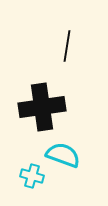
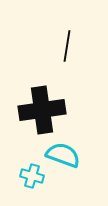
black cross: moved 3 px down
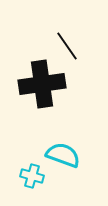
black line: rotated 44 degrees counterclockwise
black cross: moved 26 px up
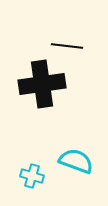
black line: rotated 48 degrees counterclockwise
cyan semicircle: moved 13 px right, 6 px down
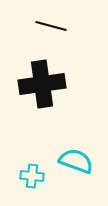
black line: moved 16 px left, 20 px up; rotated 8 degrees clockwise
cyan cross: rotated 10 degrees counterclockwise
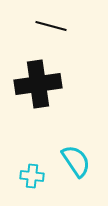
black cross: moved 4 px left
cyan semicircle: rotated 36 degrees clockwise
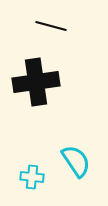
black cross: moved 2 px left, 2 px up
cyan cross: moved 1 px down
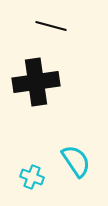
cyan cross: rotated 15 degrees clockwise
